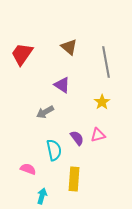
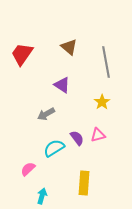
gray arrow: moved 1 px right, 2 px down
cyan semicircle: moved 2 px up; rotated 110 degrees counterclockwise
pink semicircle: rotated 63 degrees counterclockwise
yellow rectangle: moved 10 px right, 4 px down
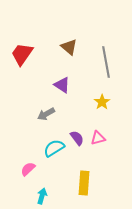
pink triangle: moved 3 px down
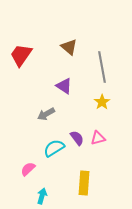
red trapezoid: moved 1 px left, 1 px down
gray line: moved 4 px left, 5 px down
purple triangle: moved 2 px right, 1 px down
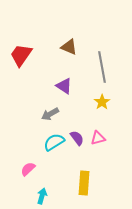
brown triangle: rotated 18 degrees counterclockwise
gray arrow: moved 4 px right
cyan semicircle: moved 6 px up
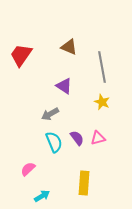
yellow star: rotated 14 degrees counterclockwise
cyan semicircle: rotated 100 degrees clockwise
cyan arrow: rotated 42 degrees clockwise
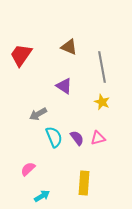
gray arrow: moved 12 px left
cyan semicircle: moved 5 px up
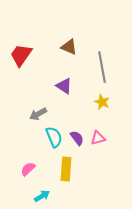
yellow rectangle: moved 18 px left, 14 px up
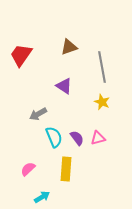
brown triangle: rotated 42 degrees counterclockwise
cyan arrow: moved 1 px down
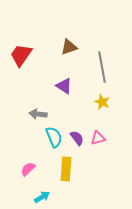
gray arrow: rotated 36 degrees clockwise
